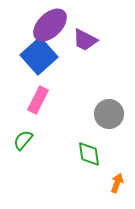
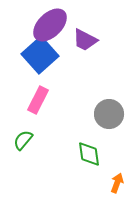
blue square: moved 1 px right, 1 px up
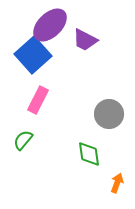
blue square: moved 7 px left
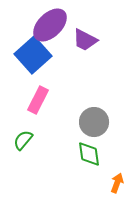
gray circle: moved 15 px left, 8 px down
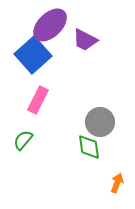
gray circle: moved 6 px right
green diamond: moved 7 px up
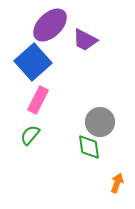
blue square: moved 7 px down
green semicircle: moved 7 px right, 5 px up
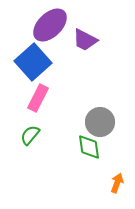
pink rectangle: moved 2 px up
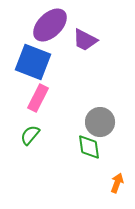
blue square: rotated 27 degrees counterclockwise
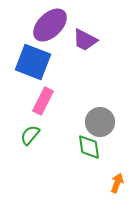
pink rectangle: moved 5 px right, 3 px down
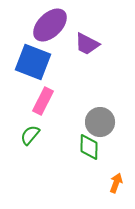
purple trapezoid: moved 2 px right, 4 px down
green diamond: rotated 8 degrees clockwise
orange arrow: moved 1 px left
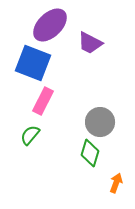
purple trapezoid: moved 3 px right, 1 px up
blue square: moved 1 px down
green diamond: moved 1 px right, 6 px down; rotated 16 degrees clockwise
